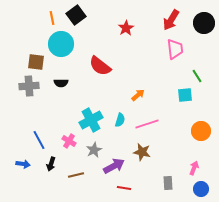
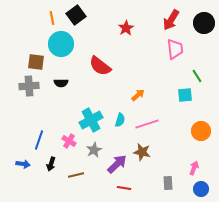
blue line: rotated 48 degrees clockwise
purple arrow: moved 3 px right, 2 px up; rotated 15 degrees counterclockwise
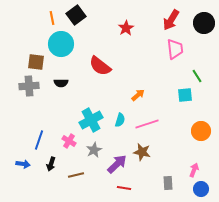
pink arrow: moved 2 px down
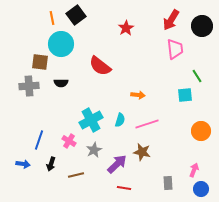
black circle: moved 2 px left, 3 px down
brown square: moved 4 px right
orange arrow: rotated 48 degrees clockwise
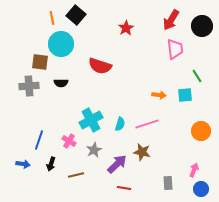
black square: rotated 12 degrees counterclockwise
red semicircle: rotated 20 degrees counterclockwise
orange arrow: moved 21 px right
cyan semicircle: moved 4 px down
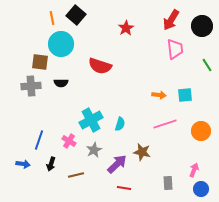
green line: moved 10 px right, 11 px up
gray cross: moved 2 px right
pink line: moved 18 px right
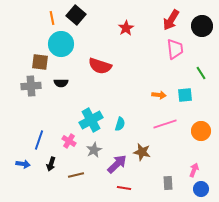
green line: moved 6 px left, 8 px down
